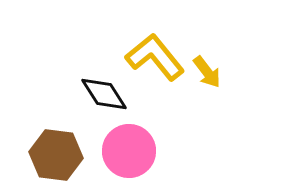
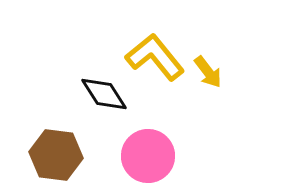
yellow arrow: moved 1 px right
pink circle: moved 19 px right, 5 px down
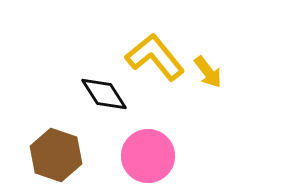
brown hexagon: rotated 12 degrees clockwise
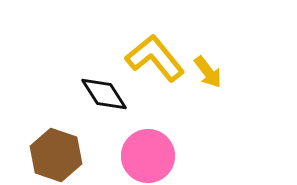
yellow L-shape: moved 1 px down
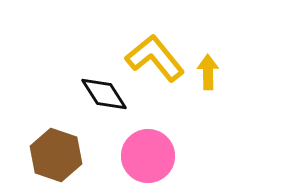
yellow arrow: rotated 144 degrees counterclockwise
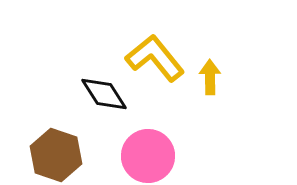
yellow arrow: moved 2 px right, 5 px down
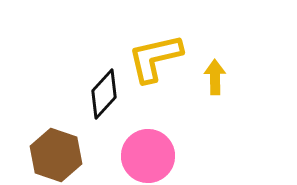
yellow L-shape: rotated 64 degrees counterclockwise
yellow arrow: moved 5 px right
black diamond: rotated 75 degrees clockwise
